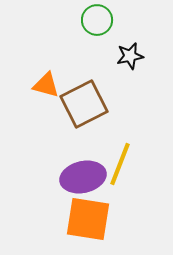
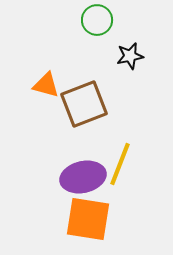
brown square: rotated 6 degrees clockwise
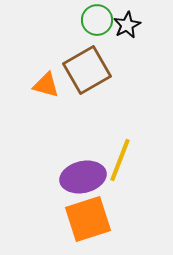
black star: moved 3 px left, 31 px up; rotated 16 degrees counterclockwise
brown square: moved 3 px right, 34 px up; rotated 9 degrees counterclockwise
yellow line: moved 4 px up
orange square: rotated 27 degrees counterclockwise
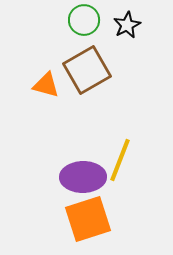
green circle: moved 13 px left
purple ellipse: rotated 12 degrees clockwise
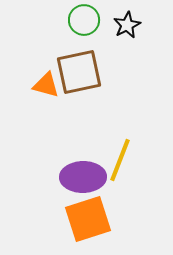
brown square: moved 8 px left, 2 px down; rotated 18 degrees clockwise
